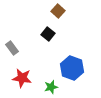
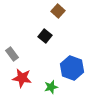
black square: moved 3 px left, 2 px down
gray rectangle: moved 6 px down
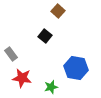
gray rectangle: moved 1 px left
blue hexagon: moved 4 px right; rotated 10 degrees counterclockwise
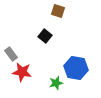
brown square: rotated 24 degrees counterclockwise
red star: moved 6 px up
green star: moved 5 px right, 4 px up
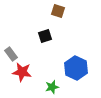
black square: rotated 32 degrees clockwise
blue hexagon: rotated 15 degrees clockwise
green star: moved 4 px left, 4 px down
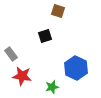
red star: moved 4 px down
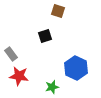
red star: moved 3 px left
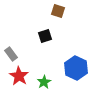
red star: rotated 24 degrees clockwise
green star: moved 8 px left, 5 px up; rotated 16 degrees counterclockwise
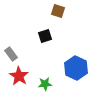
green star: moved 1 px right, 2 px down; rotated 24 degrees clockwise
